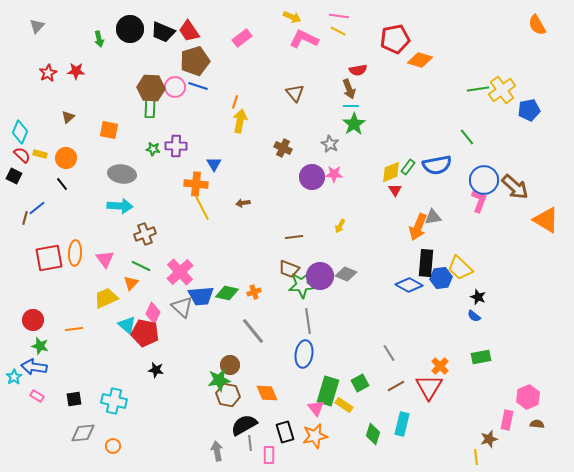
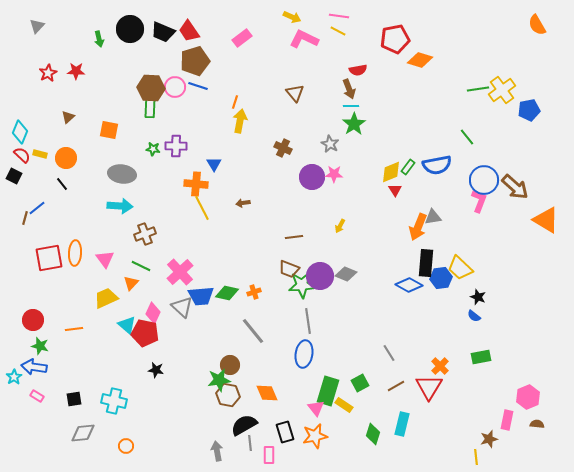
orange circle at (113, 446): moved 13 px right
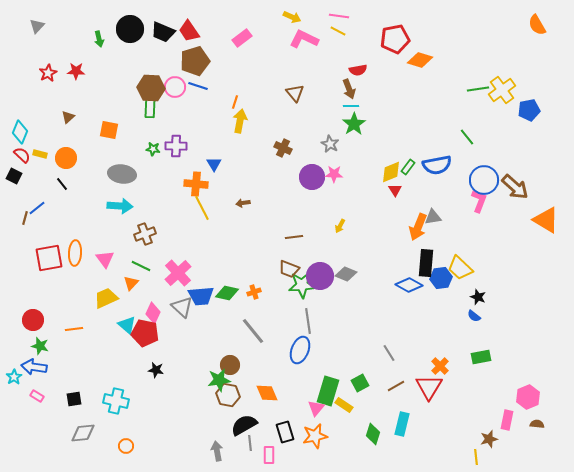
pink cross at (180, 272): moved 2 px left, 1 px down
blue ellipse at (304, 354): moved 4 px left, 4 px up; rotated 12 degrees clockwise
cyan cross at (114, 401): moved 2 px right
pink triangle at (316, 408): rotated 18 degrees clockwise
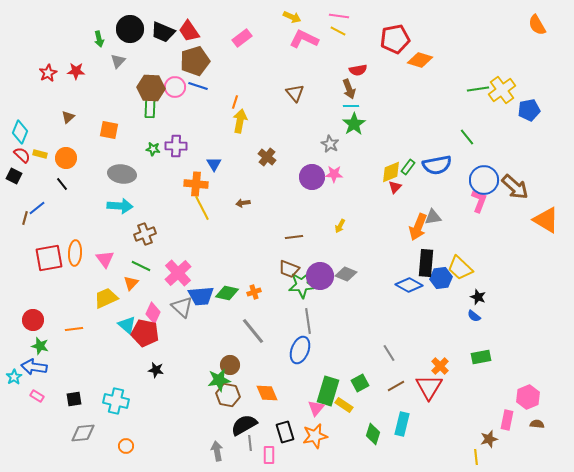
gray triangle at (37, 26): moved 81 px right, 35 px down
brown cross at (283, 148): moved 16 px left, 9 px down; rotated 12 degrees clockwise
red triangle at (395, 190): moved 3 px up; rotated 16 degrees clockwise
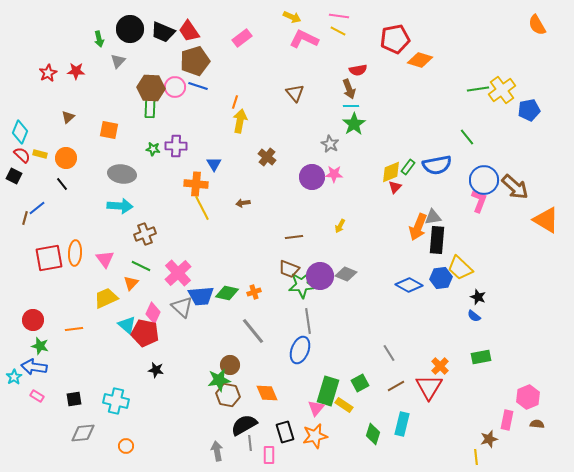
black rectangle at (426, 263): moved 11 px right, 23 px up
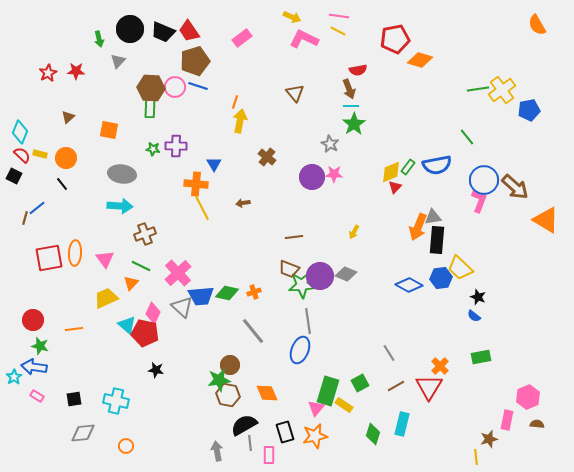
yellow arrow at (340, 226): moved 14 px right, 6 px down
